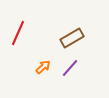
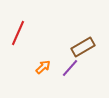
brown rectangle: moved 11 px right, 9 px down
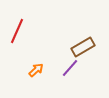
red line: moved 1 px left, 2 px up
orange arrow: moved 7 px left, 3 px down
